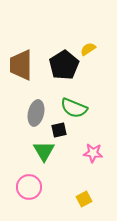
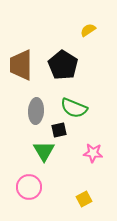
yellow semicircle: moved 19 px up
black pentagon: moved 1 px left; rotated 8 degrees counterclockwise
gray ellipse: moved 2 px up; rotated 10 degrees counterclockwise
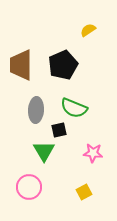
black pentagon: rotated 16 degrees clockwise
gray ellipse: moved 1 px up
yellow square: moved 7 px up
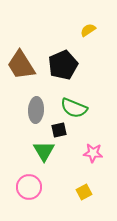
brown trapezoid: rotated 32 degrees counterclockwise
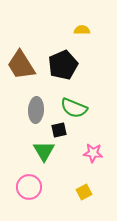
yellow semicircle: moved 6 px left; rotated 35 degrees clockwise
